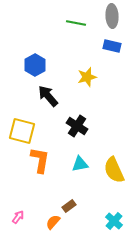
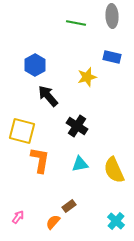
blue rectangle: moved 11 px down
cyan cross: moved 2 px right
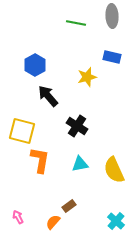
pink arrow: rotated 64 degrees counterclockwise
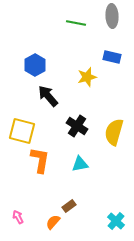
yellow semicircle: moved 38 px up; rotated 40 degrees clockwise
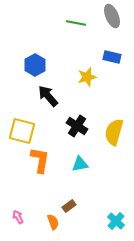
gray ellipse: rotated 20 degrees counterclockwise
orange semicircle: rotated 119 degrees clockwise
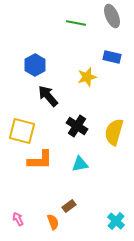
orange L-shape: rotated 80 degrees clockwise
pink arrow: moved 2 px down
